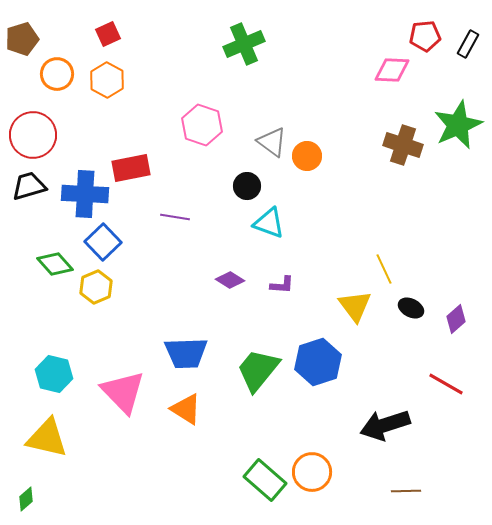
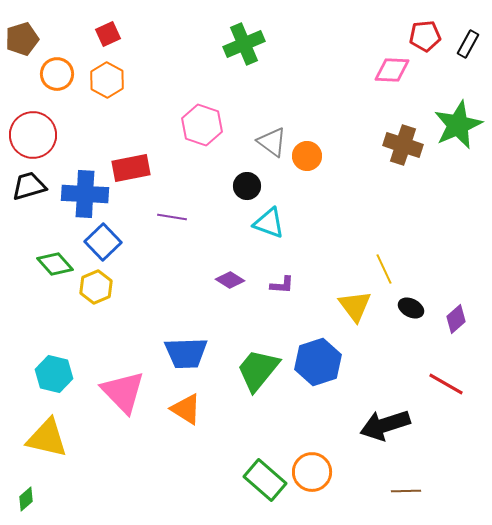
purple line at (175, 217): moved 3 px left
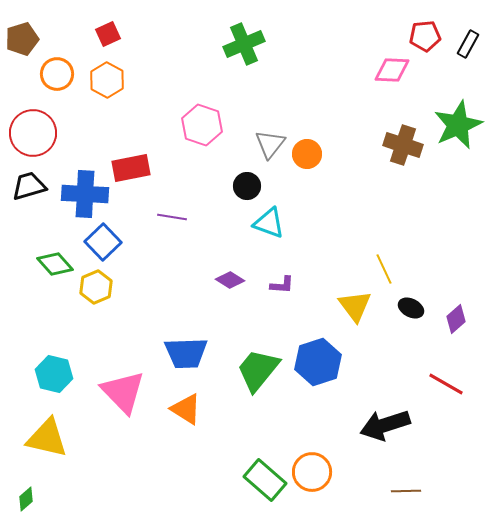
red circle at (33, 135): moved 2 px up
gray triangle at (272, 142): moved 2 px left, 2 px down; rotated 32 degrees clockwise
orange circle at (307, 156): moved 2 px up
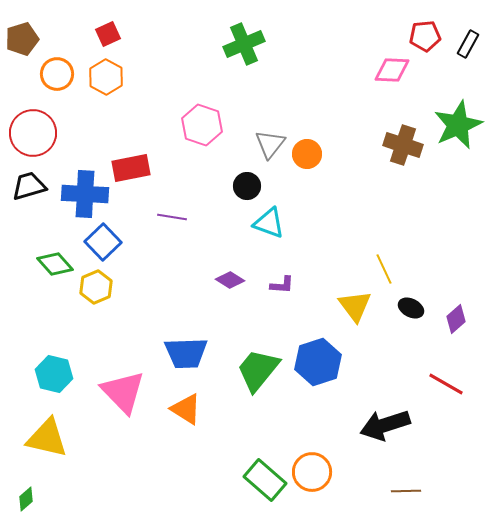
orange hexagon at (107, 80): moved 1 px left, 3 px up
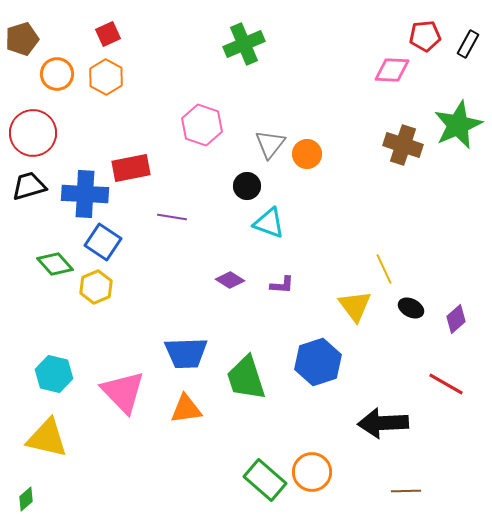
blue square at (103, 242): rotated 12 degrees counterclockwise
green trapezoid at (258, 370): moved 12 px left, 8 px down; rotated 57 degrees counterclockwise
orange triangle at (186, 409): rotated 40 degrees counterclockwise
black arrow at (385, 425): moved 2 px left, 2 px up; rotated 15 degrees clockwise
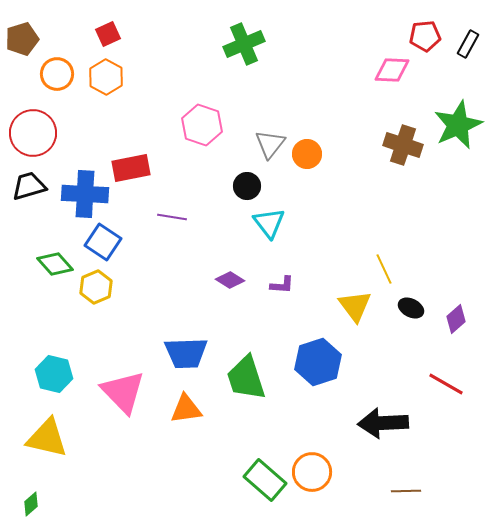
cyan triangle at (269, 223): rotated 32 degrees clockwise
green diamond at (26, 499): moved 5 px right, 5 px down
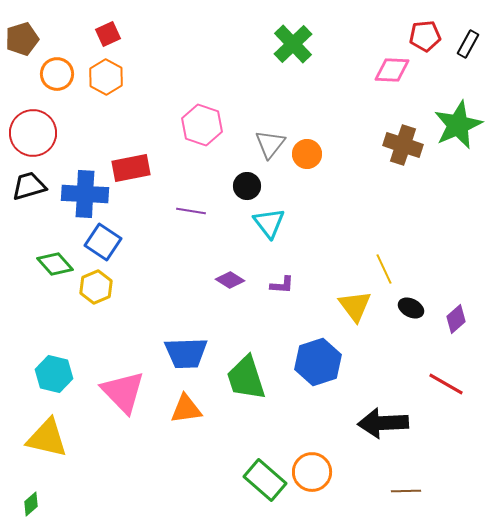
green cross at (244, 44): moved 49 px right; rotated 21 degrees counterclockwise
purple line at (172, 217): moved 19 px right, 6 px up
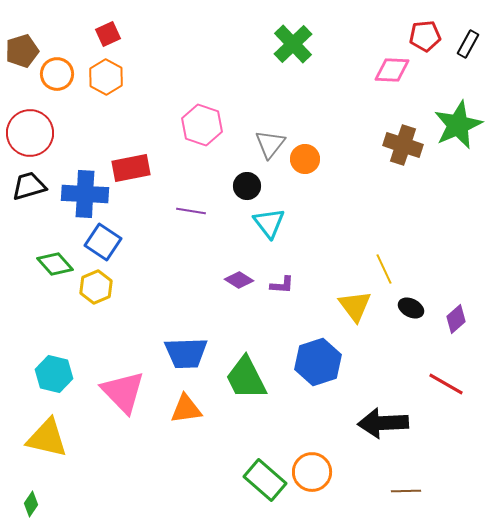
brown pentagon at (22, 39): moved 12 px down
red circle at (33, 133): moved 3 px left
orange circle at (307, 154): moved 2 px left, 5 px down
purple diamond at (230, 280): moved 9 px right
green trapezoid at (246, 378): rotated 9 degrees counterclockwise
green diamond at (31, 504): rotated 15 degrees counterclockwise
